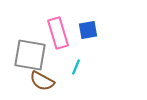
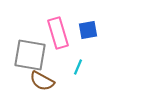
cyan line: moved 2 px right
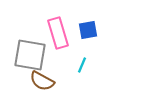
cyan line: moved 4 px right, 2 px up
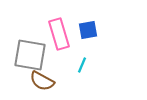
pink rectangle: moved 1 px right, 1 px down
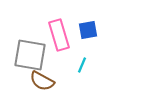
pink rectangle: moved 1 px down
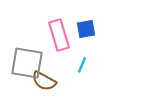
blue square: moved 2 px left, 1 px up
gray square: moved 3 px left, 8 px down
brown semicircle: moved 2 px right
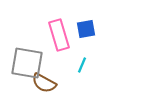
brown semicircle: moved 2 px down
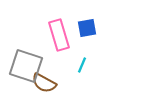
blue square: moved 1 px right, 1 px up
gray square: moved 1 px left, 3 px down; rotated 8 degrees clockwise
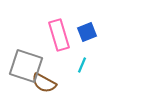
blue square: moved 4 px down; rotated 12 degrees counterclockwise
